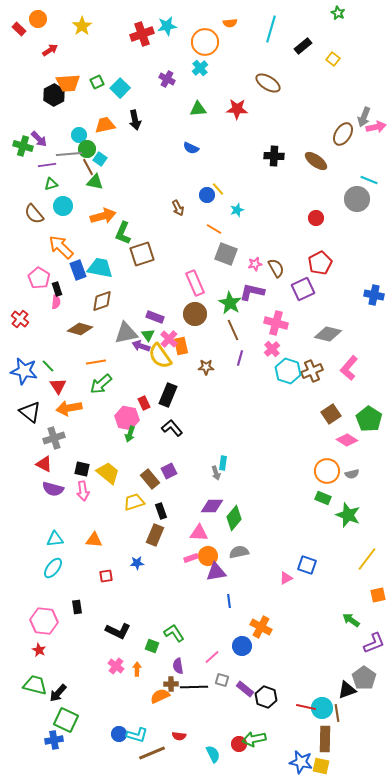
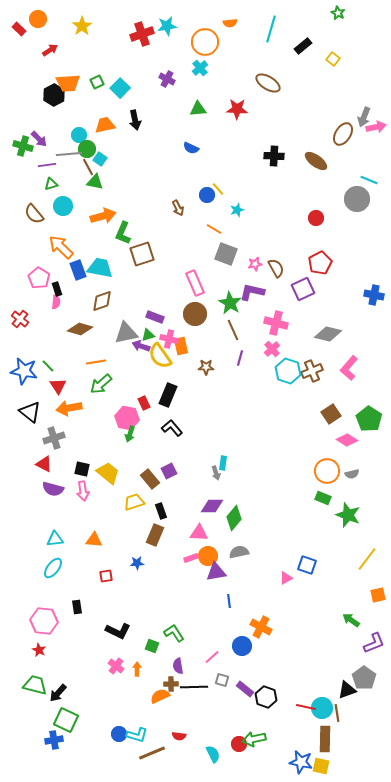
green triangle at (148, 335): rotated 48 degrees clockwise
pink cross at (169, 339): rotated 30 degrees counterclockwise
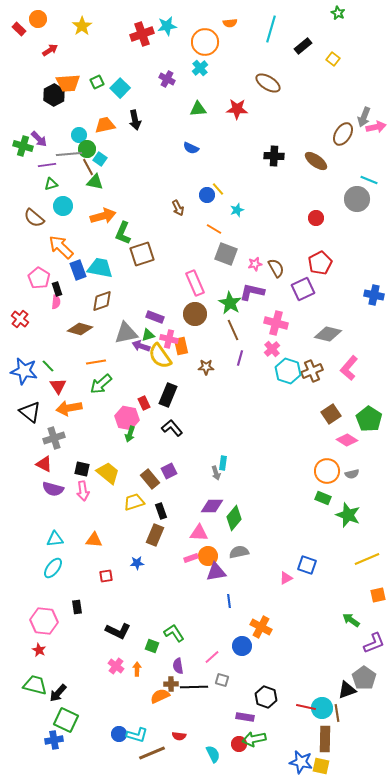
brown semicircle at (34, 214): moved 4 px down; rotated 10 degrees counterclockwise
yellow line at (367, 559): rotated 30 degrees clockwise
purple rectangle at (245, 689): moved 28 px down; rotated 30 degrees counterclockwise
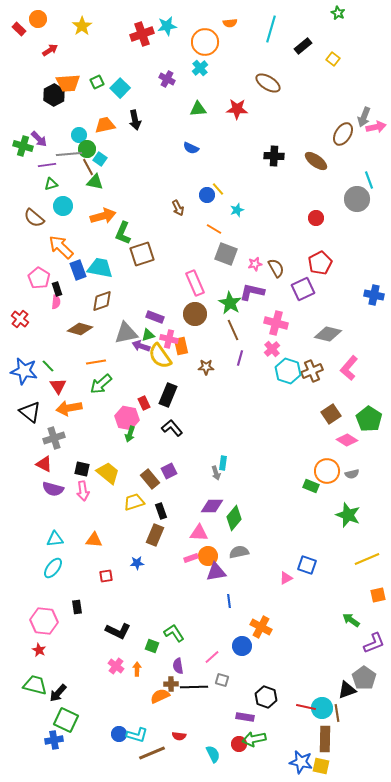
cyan line at (369, 180): rotated 48 degrees clockwise
green rectangle at (323, 498): moved 12 px left, 12 px up
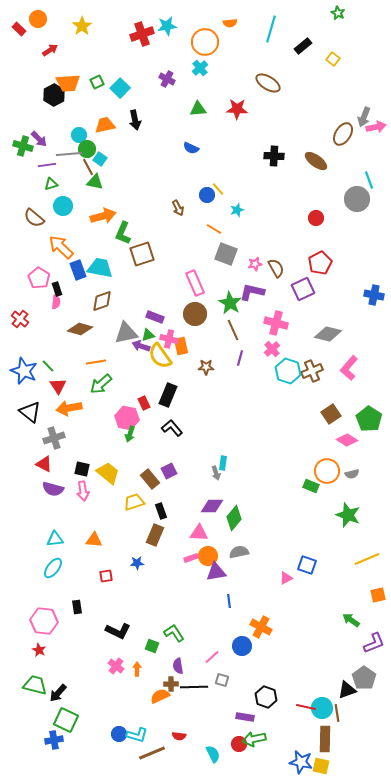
blue star at (24, 371): rotated 12 degrees clockwise
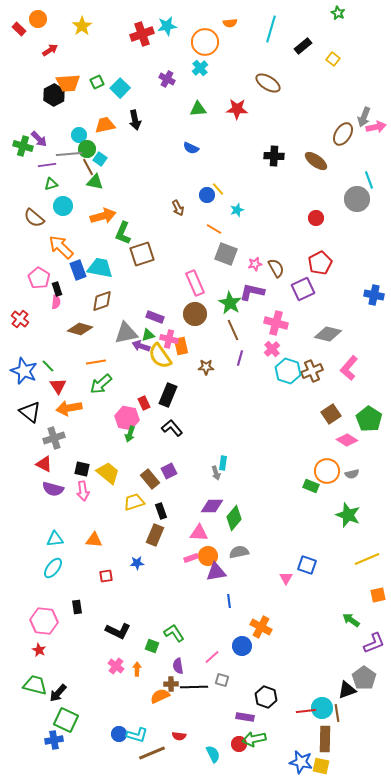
pink triangle at (286, 578): rotated 32 degrees counterclockwise
red line at (306, 707): moved 4 px down; rotated 18 degrees counterclockwise
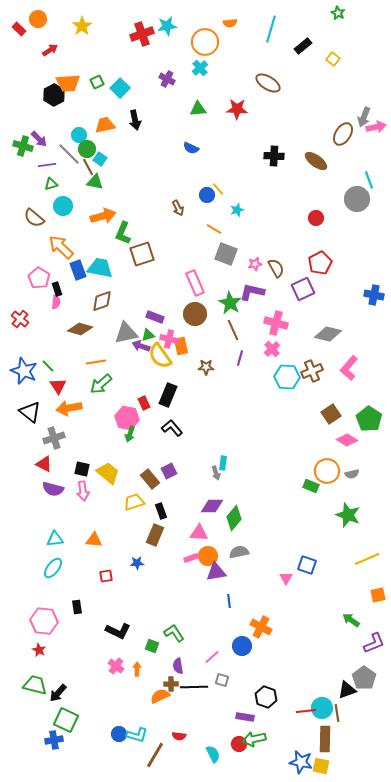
gray line at (69, 154): rotated 50 degrees clockwise
cyan hexagon at (288, 371): moved 1 px left, 6 px down; rotated 15 degrees counterclockwise
brown line at (152, 753): moved 3 px right, 2 px down; rotated 36 degrees counterclockwise
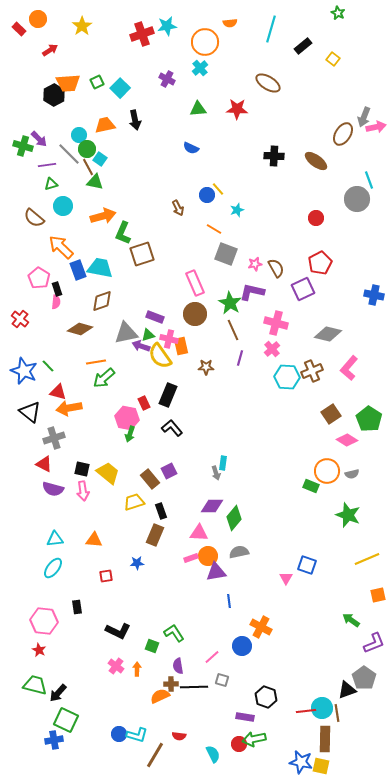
green arrow at (101, 384): moved 3 px right, 6 px up
red triangle at (58, 386): moved 6 px down; rotated 42 degrees counterclockwise
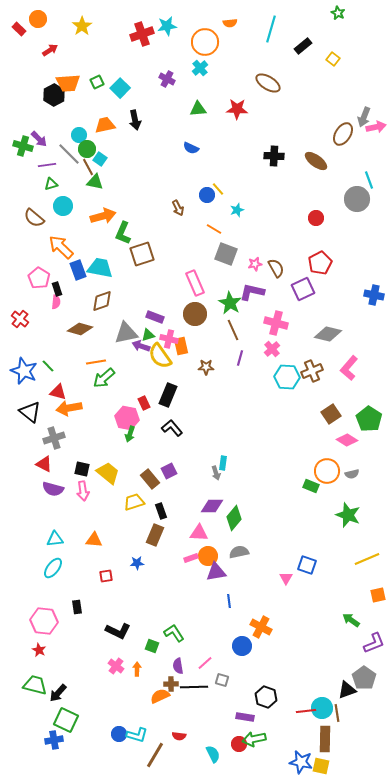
pink line at (212, 657): moved 7 px left, 6 px down
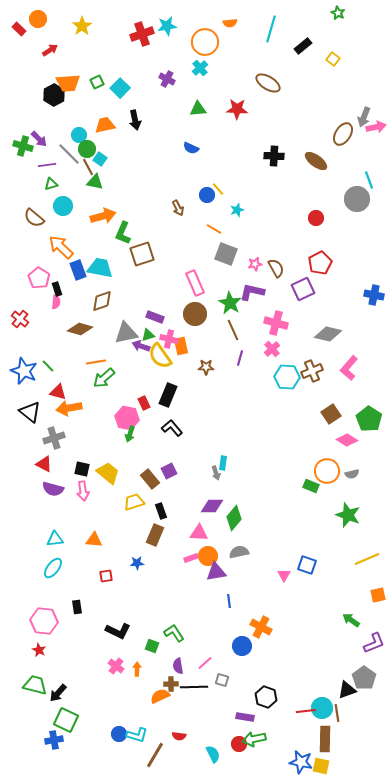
pink triangle at (286, 578): moved 2 px left, 3 px up
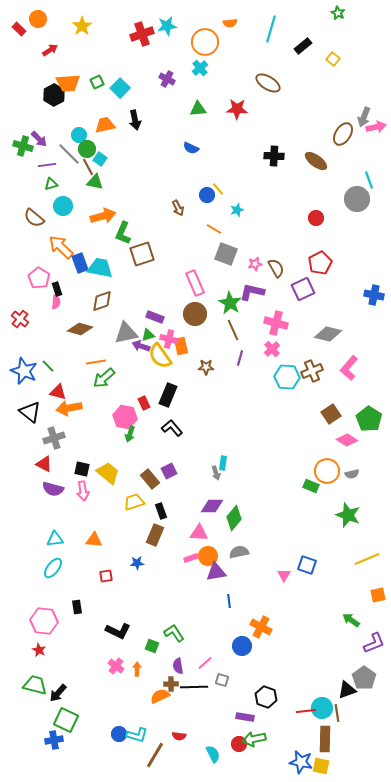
blue rectangle at (78, 270): moved 2 px right, 7 px up
pink hexagon at (127, 418): moved 2 px left, 1 px up
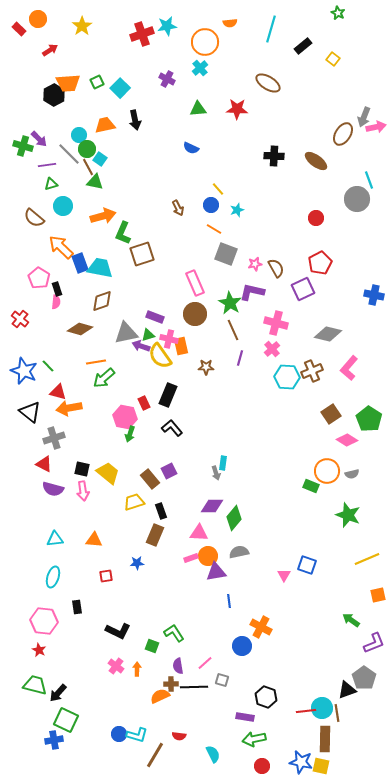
blue circle at (207, 195): moved 4 px right, 10 px down
cyan ellipse at (53, 568): moved 9 px down; rotated 20 degrees counterclockwise
red circle at (239, 744): moved 23 px right, 22 px down
